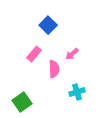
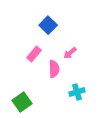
pink arrow: moved 2 px left, 1 px up
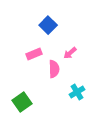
pink rectangle: rotated 28 degrees clockwise
cyan cross: rotated 14 degrees counterclockwise
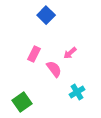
blue square: moved 2 px left, 10 px up
pink rectangle: rotated 42 degrees counterclockwise
pink semicircle: rotated 36 degrees counterclockwise
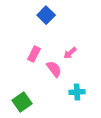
cyan cross: rotated 28 degrees clockwise
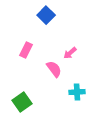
pink rectangle: moved 8 px left, 4 px up
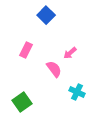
cyan cross: rotated 28 degrees clockwise
